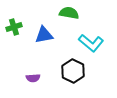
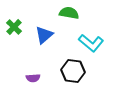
green cross: rotated 28 degrees counterclockwise
blue triangle: rotated 30 degrees counterclockwise
black hexagon: rotated 20 degrees counterclockwise
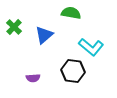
green semicircle: moved 2 px right
cyan L-shape: moved 4 px down
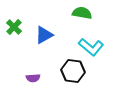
green semicircle: moved 11 px right
blue triangle: rotated 12 degrees clockwise
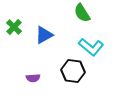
green semicircle: rotated 132 degrees counterclockwise
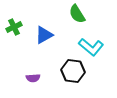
green semicircle: moved 5 px left, 1 px down
green cross: rotated 21 degrees clockwise
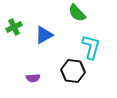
green semicircle: moved 1 px up; rotated 12 degrees counterclockwise
cyan L-shape: rotated 115 degrees counterclockwise
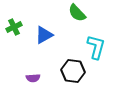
cyan L-shape: moved 5 px right
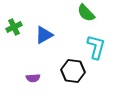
green semicircle: moved 9 px right
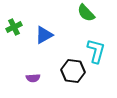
cyan L-shape: moved 4 px down
